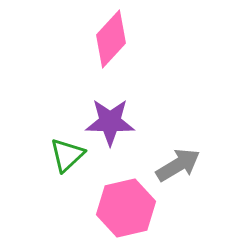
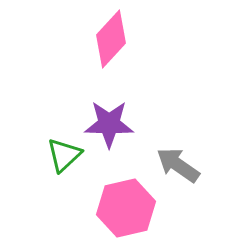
purple star: moved 1 px left, 2 px down
green triangle: moved 3 px left
gray arrow: rotated 114 degrees counterclockwise
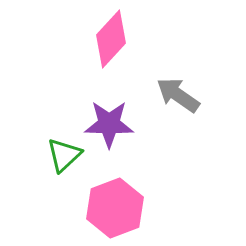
gray arrow: moved 70 px up
pink hexagon: moved 11 px left; rotated 8 degrees counterclockwise
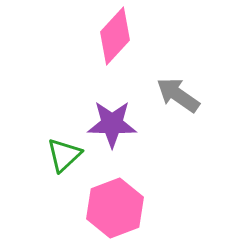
pink diamond: moved 4 px right, 3 px up
purple star: moved 3 px right
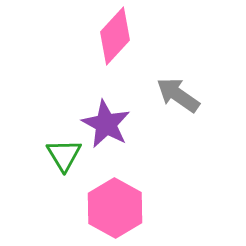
purple star: moved 6 px left; rotated 27 degrees clockwise
green triangle: rotated 18 degrees counterclockwise
pink hexagon: rotated 10 degrees counterclockwise
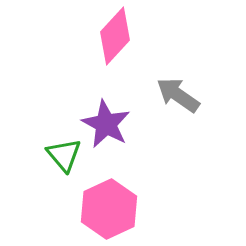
green triangle: rotated 9 degrees counterclockwise
pink hexagon: moved 6 px left, 1 px down; rotated 6 degrees clockwise
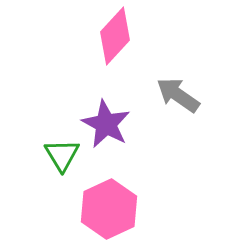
green triangle: moved 2 px left; rotated 9 degrees clockwise
